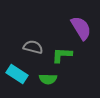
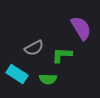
gray semicircle: moved 1 px right, 1 px down; rotated 138 degrees clockwise
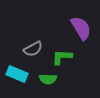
gray semicircle: moved 1 px left, 1 px down
green L-shape: moved 2 px down
cyan rectangle: rotated 10 degrees counterclockwise
